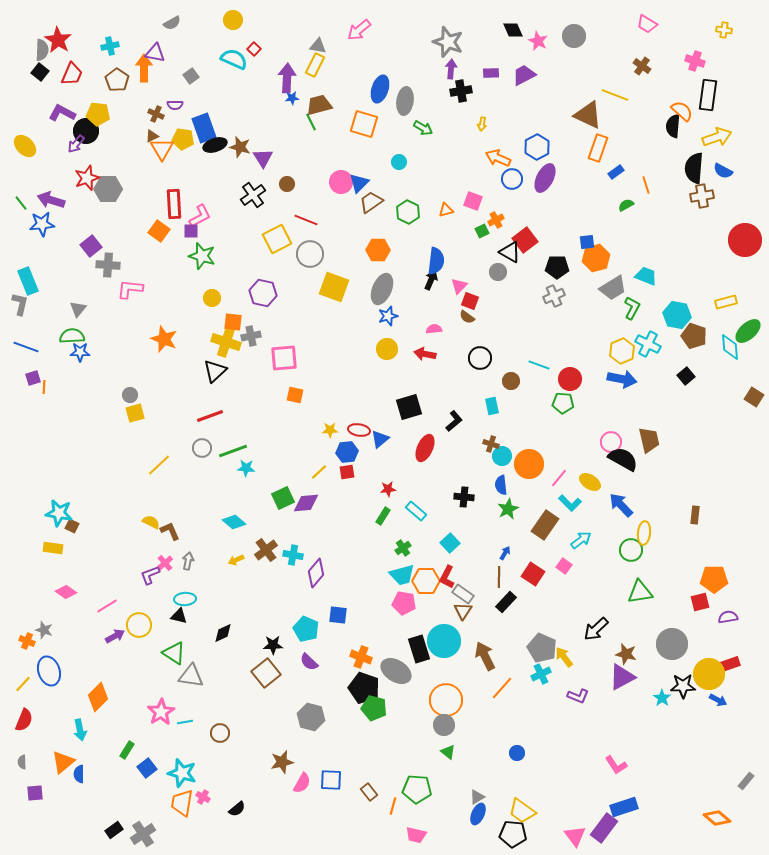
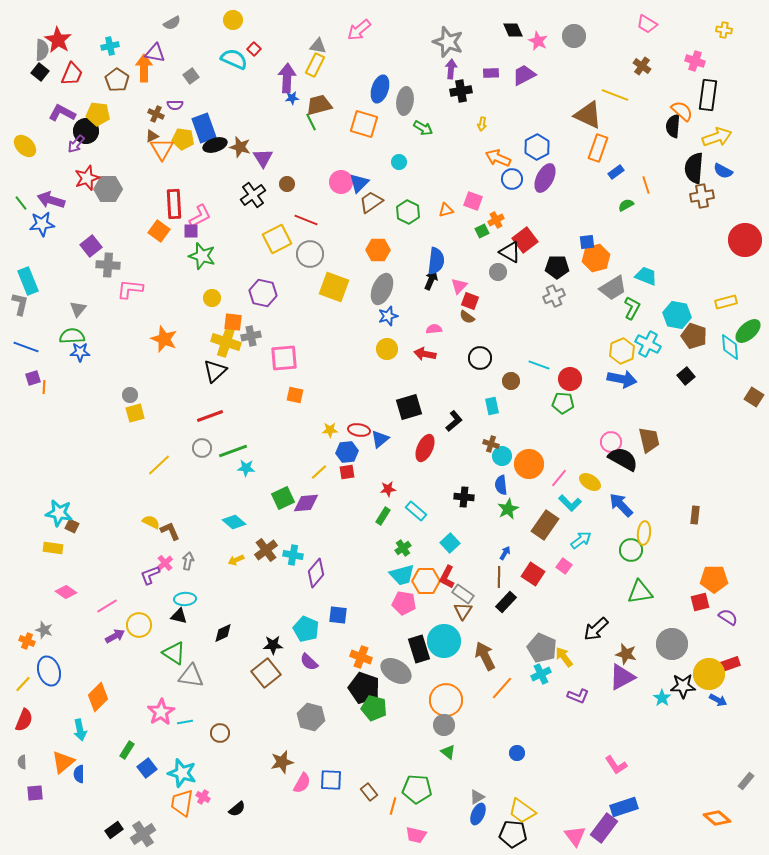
purple semicircle at (728, 617): rotated 42 degrees clockwise
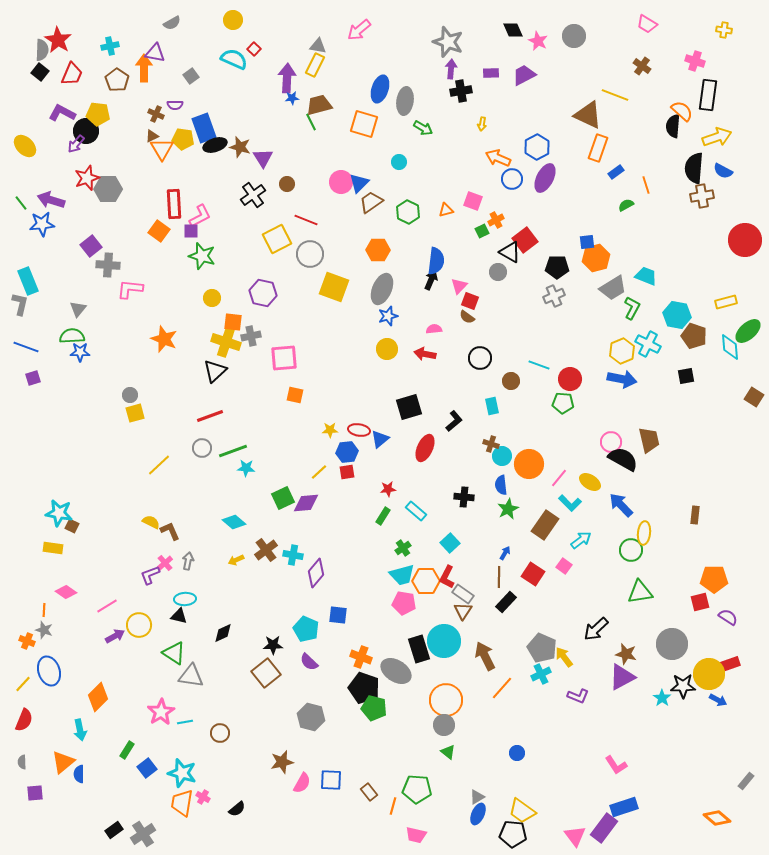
black square at (686, 376): rotated 30 degrees clockwise
orange line at (44, 387): moved 223 px down
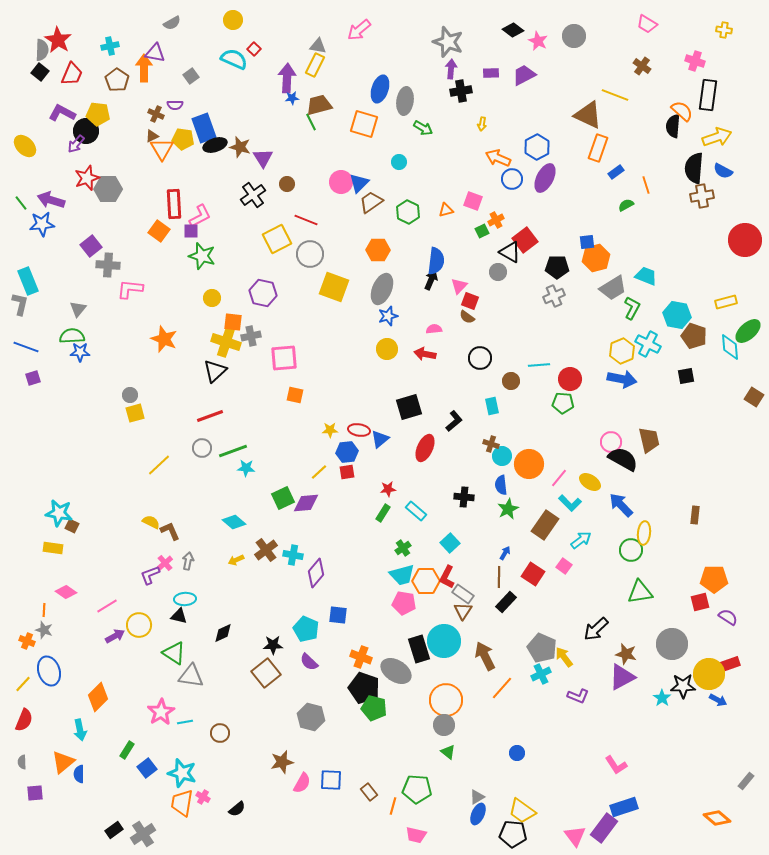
black diamond at (513, 30): rotated 30 degrees counterclockwise
cyan line at (539, 365): rotated 25 degrees counterclockwise
green rectangle at (383, 516): moved 3 px up
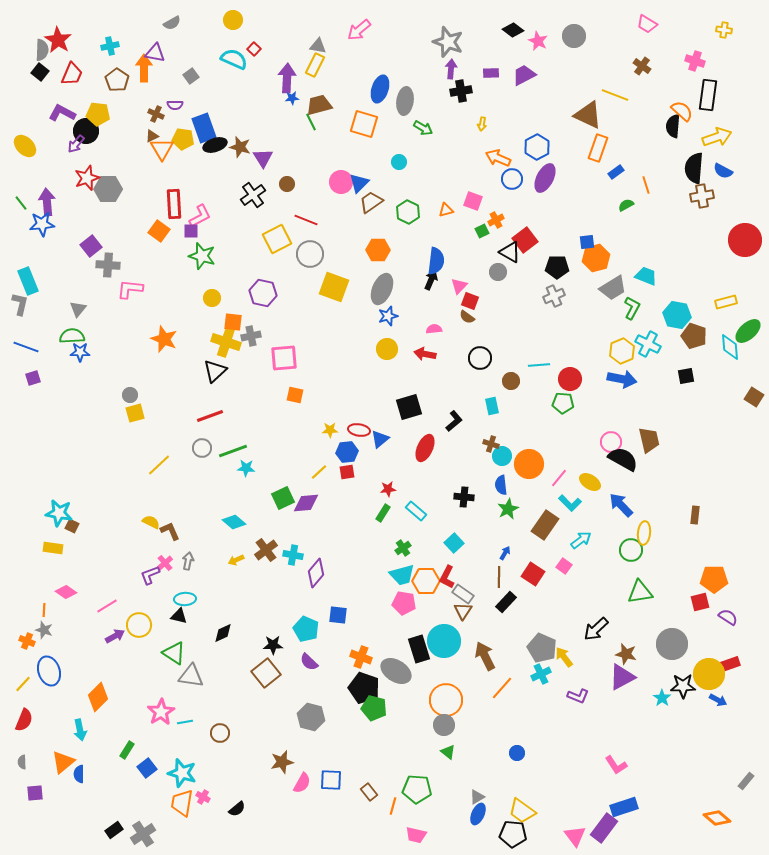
purple arrow at (51, 200): moved 4 px left, 2 px down; rotated 68 degrees clockwise
cyan square at (450, 543): moved 4 px right
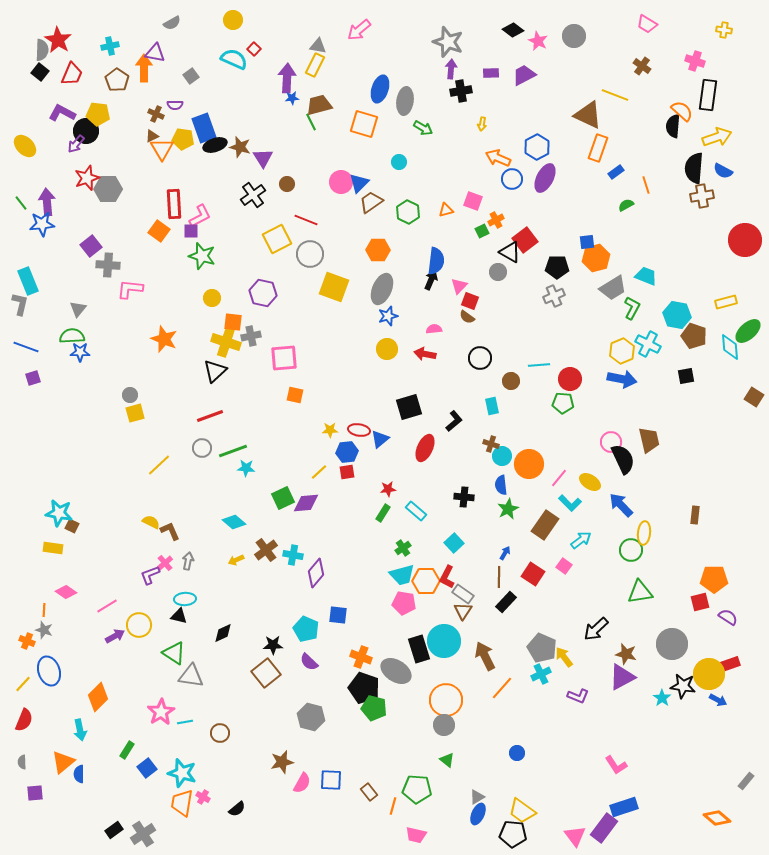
black semicircle at (623, 459): rotated 36 degrees clockwise
black star at (683, 686): rotated 10 degrees clockwise
green triangle at (448, 752): moved 1 px left, 8 px down
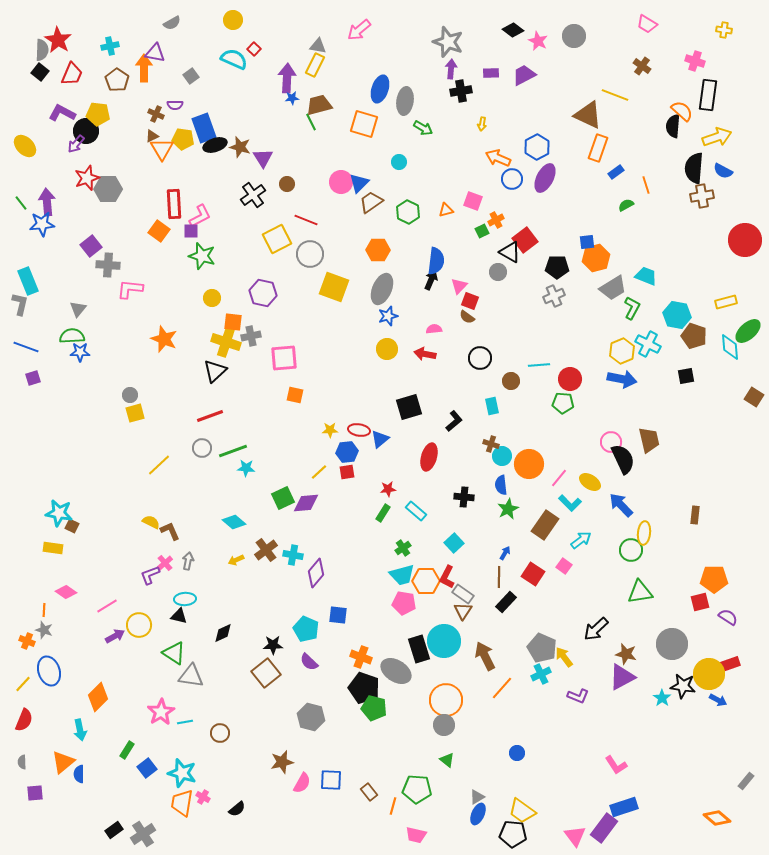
red ellipse at (425, 448): moved 4 px right, 9 px down; rotated 8 degrees counterclockwise
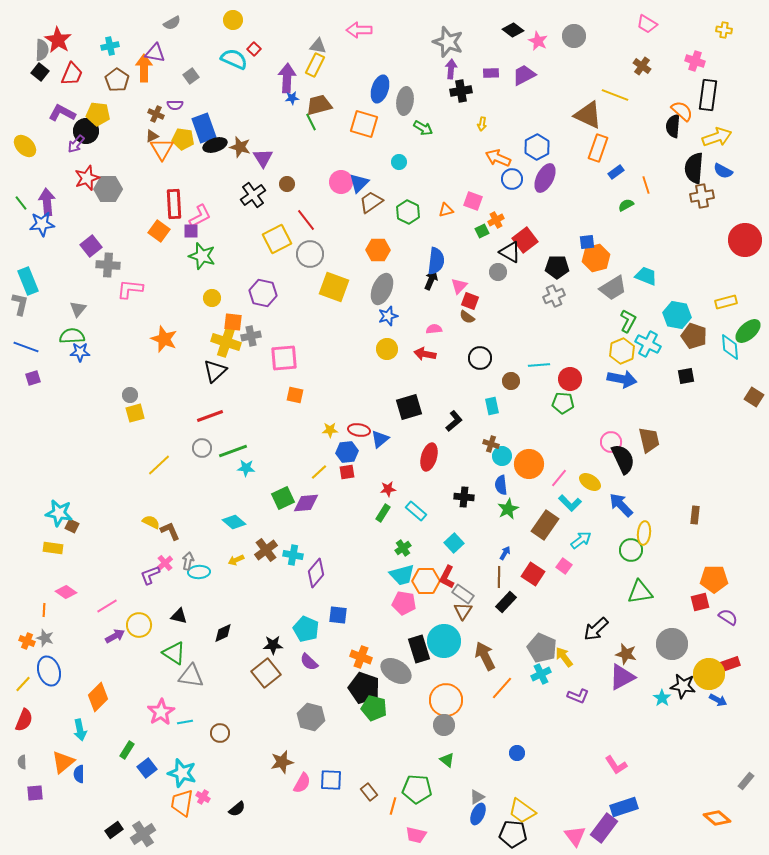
pink arrow at (359, 30): rotated 40 degrees clockwise
red line at (306, 220): rotated 30 degrees clockwise
green L-shape at (632, 308): moved 4 px left, 13 px down
cyan ellipse at (185, 599): moved 14 px right, 27 px up
gray star at (44, 630): moved 1 px right, 8 px down
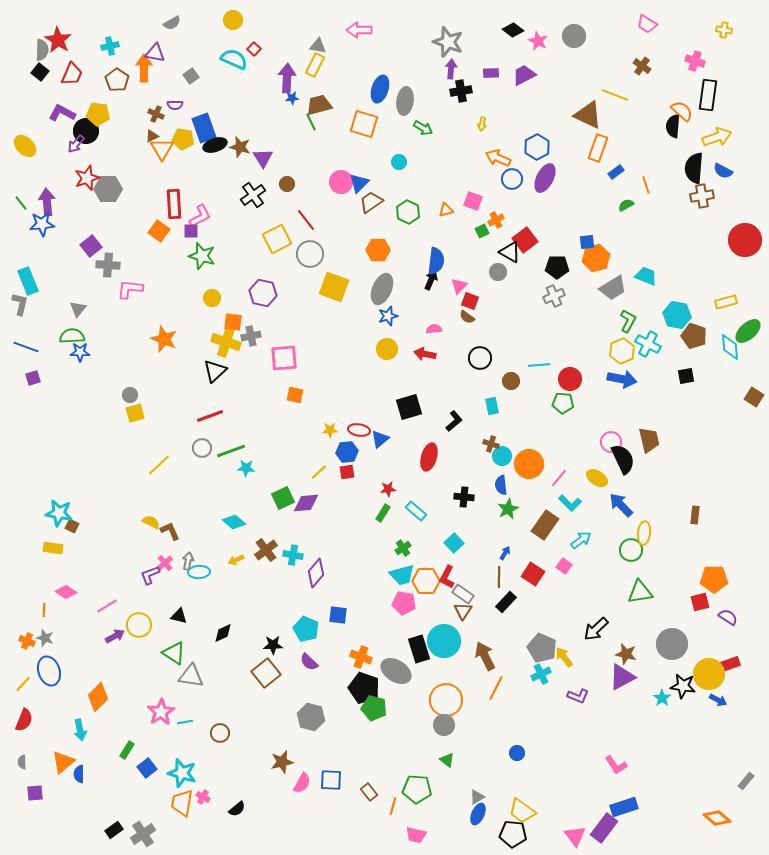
green line at (233, 451): moved 2 px left
yellow ellipse at (590, 482): moved 7 px right, 4 px up
orange line at (502, 688): moved 6 px left; rotated 15 degrees counterclockwise
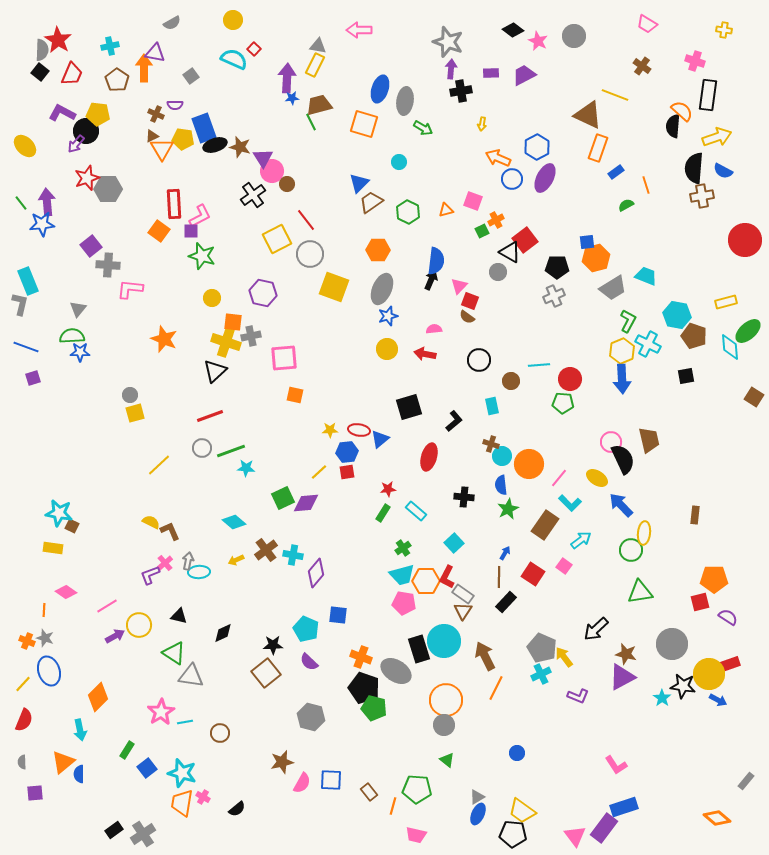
pink circle at (341, 182): moved 69 px left, 11 px up
black circle at (480, 358): moved 1 px left, 2 px down
blue arrow at (622, 379): rotated 76 degrees clockwise
